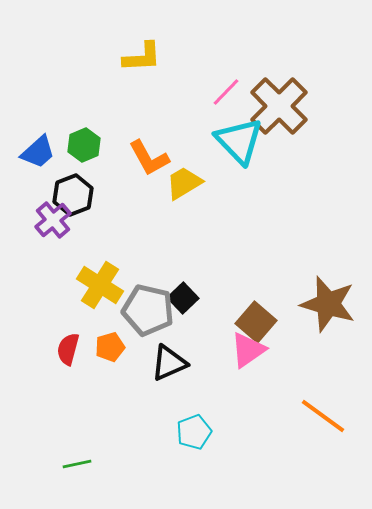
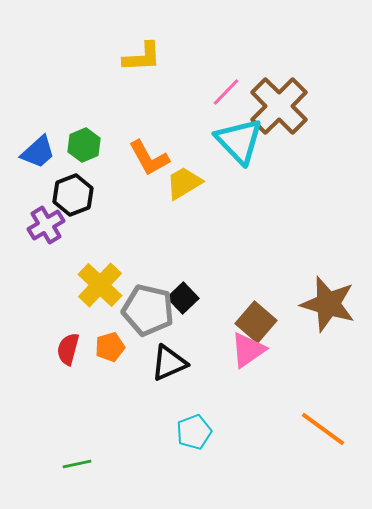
purple cross: moved 7 px left, 5 px down; rotated 9 degrees clockwise
yellow cross: rotated 12 degrees clockwise
orange line: moved 13 px down
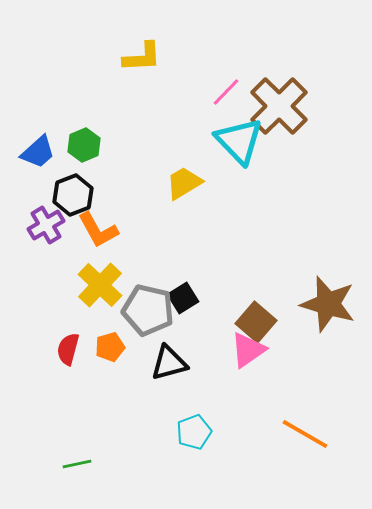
orange L-shape: moved 51 px left, 72 px down
black square: rotated 12 degrees clockwise
black triangle: rotated 9 degrees clockwise
orange line: moved 18 px left, 5 px down; rotated 6 degrees counterclockwise
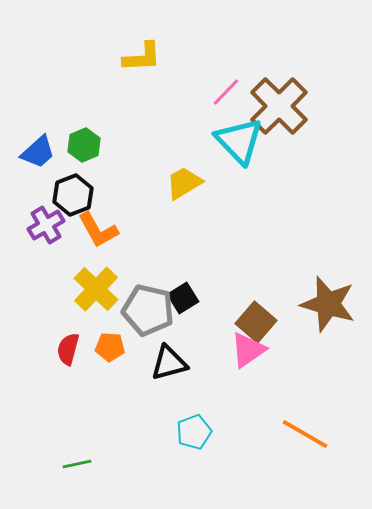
yellow cross: moved 4 px left, 4 px down
orange pentagon: rotated 20 degrees clockwise
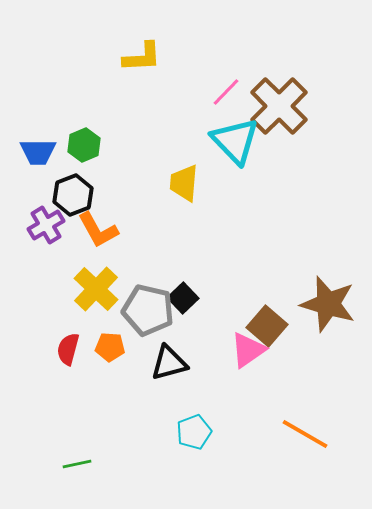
cyan triangle: moved 4 px left
blue trapezoid: rotated 42 degrees clockwise
yellow trapezoid: rotated 54 degrees counterclockwise
black square: rotated 12 degrees counterclockwise
brown square: moved 11 px right, 4 px down
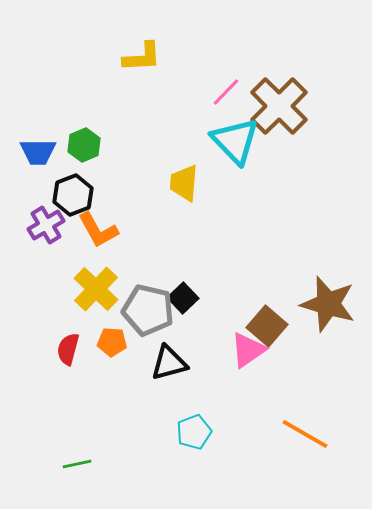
orange pentagon: moved 2 px right, 5 px up
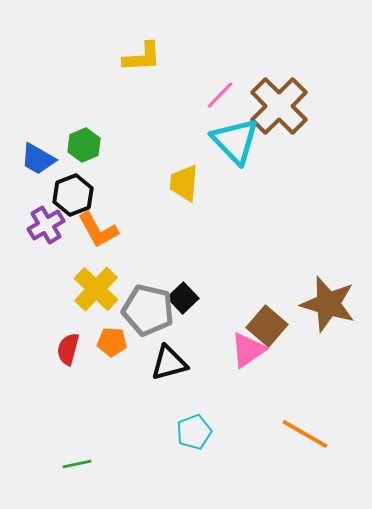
pink line: moved 6 px left, 3 px down
blue trapezoid: moved 7 px down; rotated 30 degrees clockwise
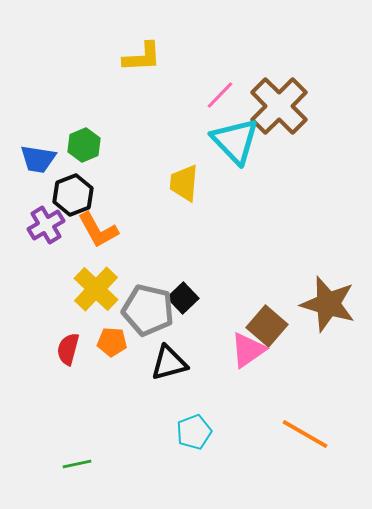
blue trapezoid: rotated 21 degrees counterclockwise
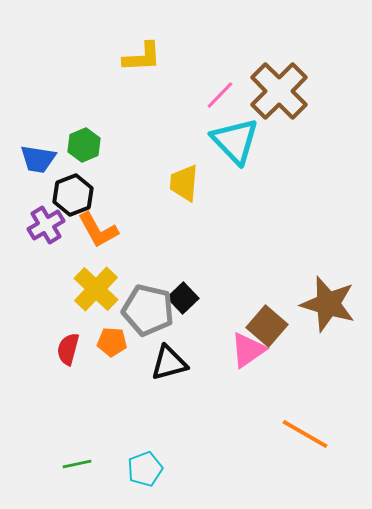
brown cross: moved 15 px up
cyan pentagon: moved 49 px left, 37 px down
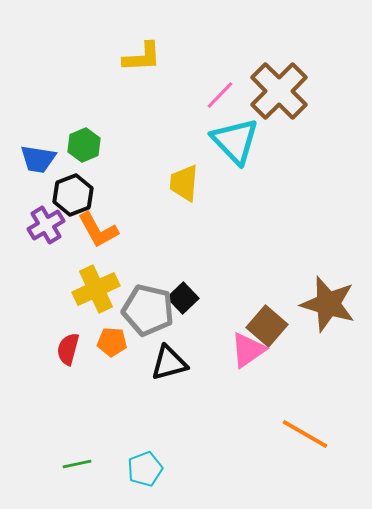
yellow cross: rotated 21 degrees clockwise
